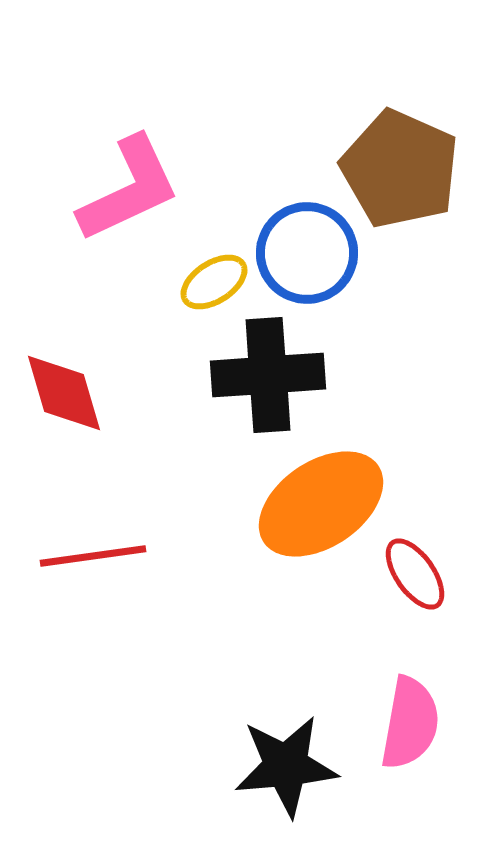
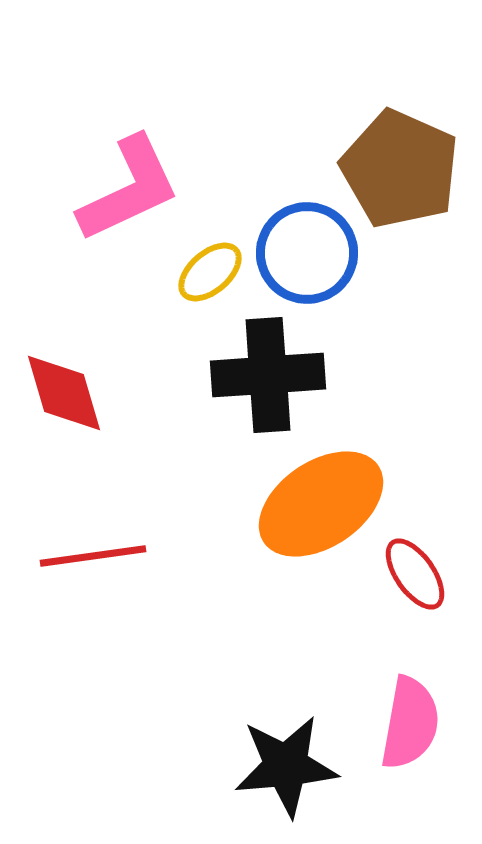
yellow ellipse: moved 4 px left, 10 px up; rotated 8 degrees counterclockwise
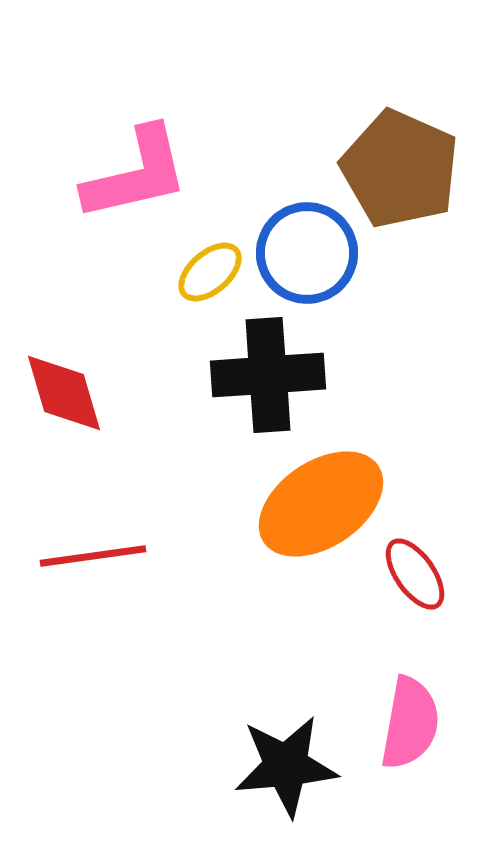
pink L-shape: moved 7 px right, 15 px up; rotated 12 degrees clockwise
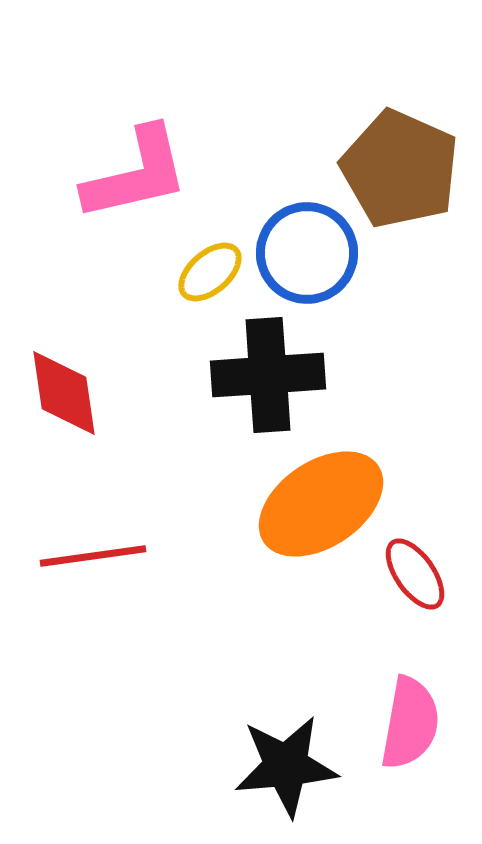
red diamond: rotated 8 degrees clockwise
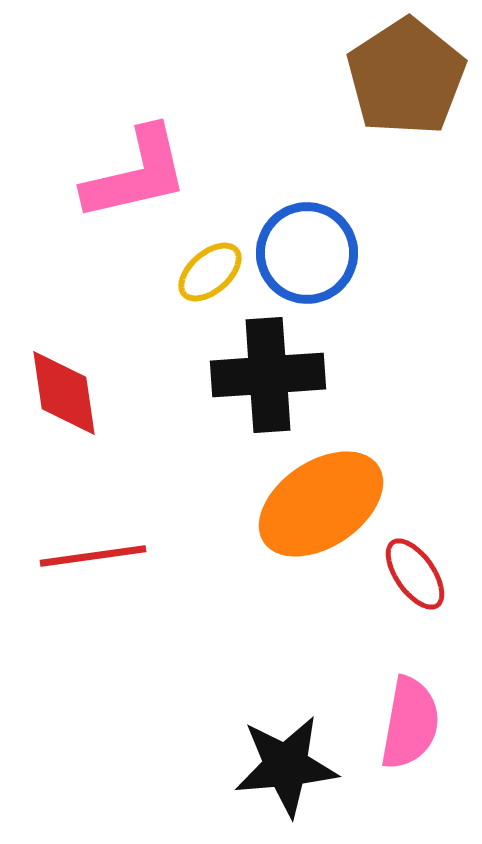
brown pentagon: moved 6 px right, 92 px up; rotated 15 degrees clockwise
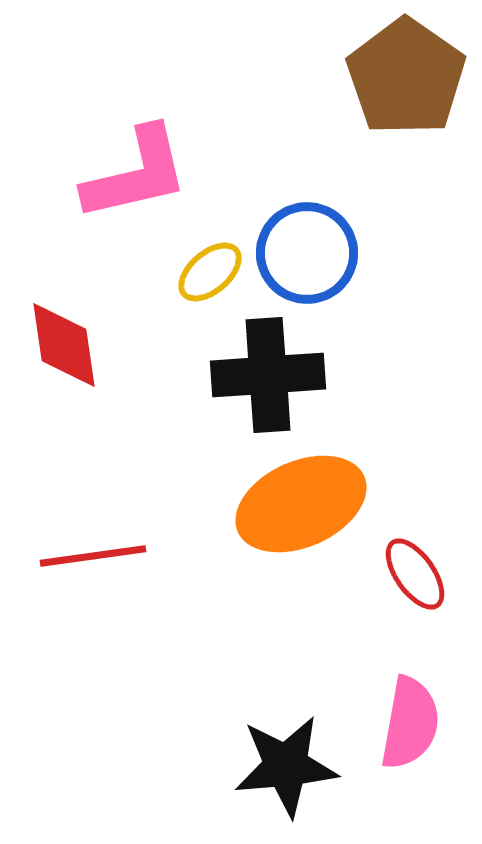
brown pentagon: rotated 4 degrees counterclockwise
red diamond: moved 48 px up
orange ellipse: moved 20 px left; rotated 10 degrees clockwise
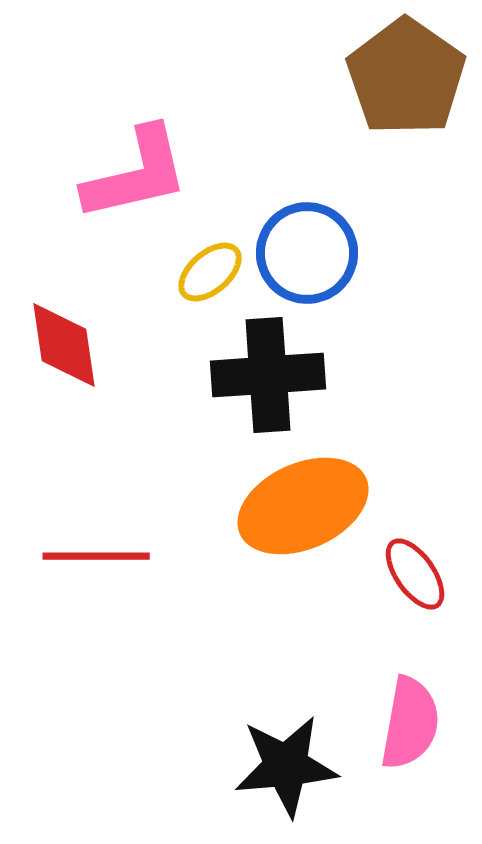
orange ellipse: moved 2 px right, 2 px down
red line: moved 3 px right; rotated 8 degrees clockwise
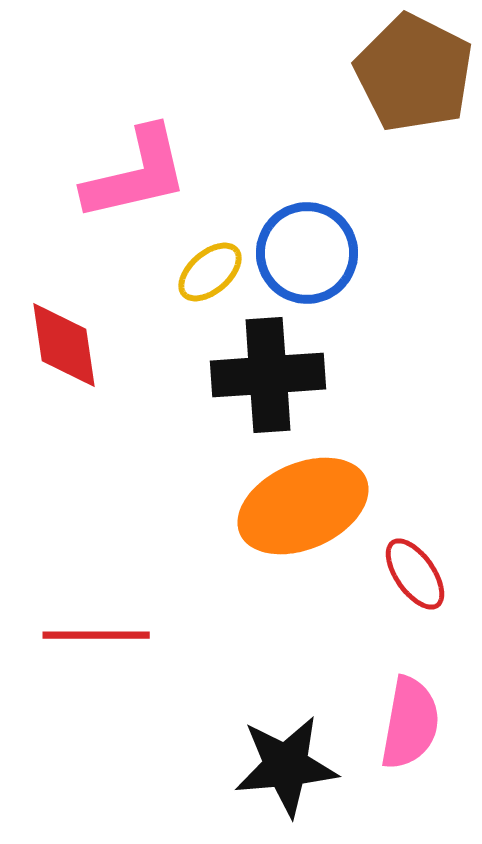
brown pentagon: moved 8 px right, 4 px up; rotated 8 degrees counterclockwise
red line: moved 79 px down
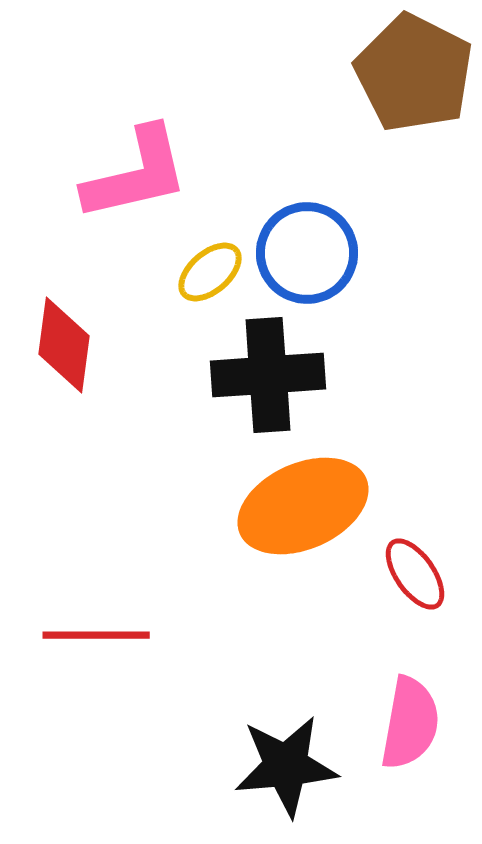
red diamond: rotated 16 degrees clockwise
